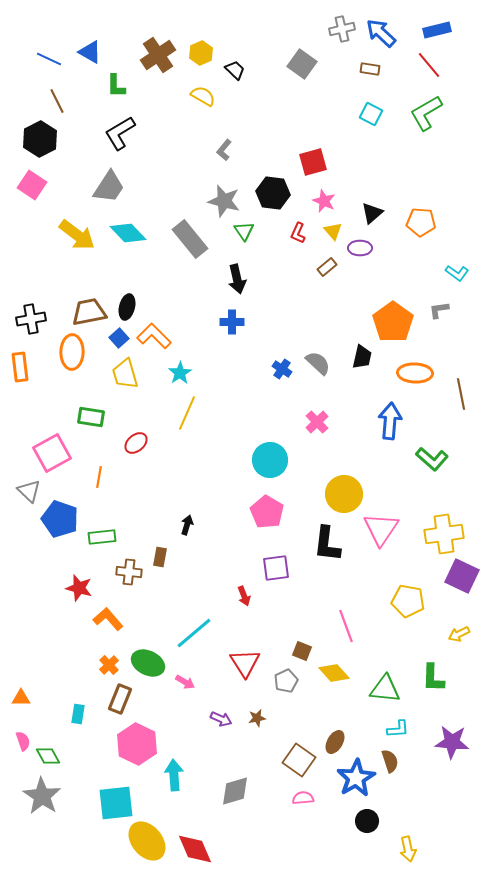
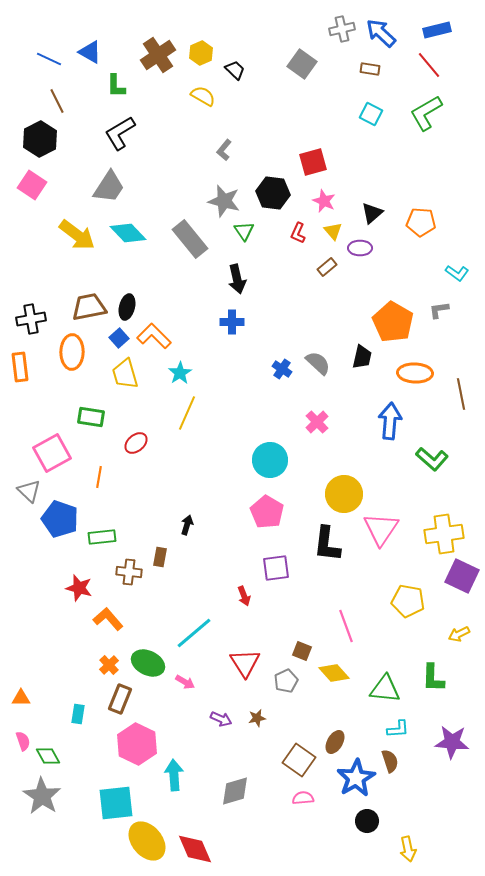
brown trapezoid at (89, 312): moved 5 px up
orange pentagon at (393, 322): rotated 6 degrees counterclockwise
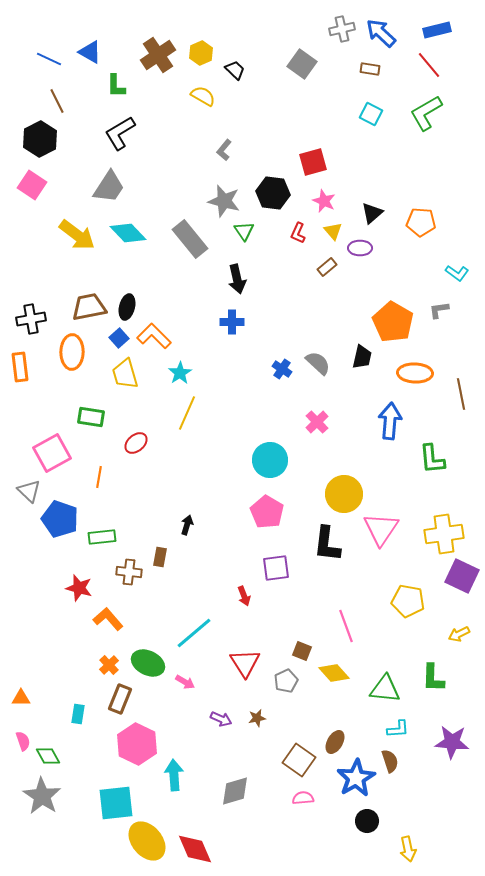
green L-shape at (432, 459): rotated 44 degrees clockwise
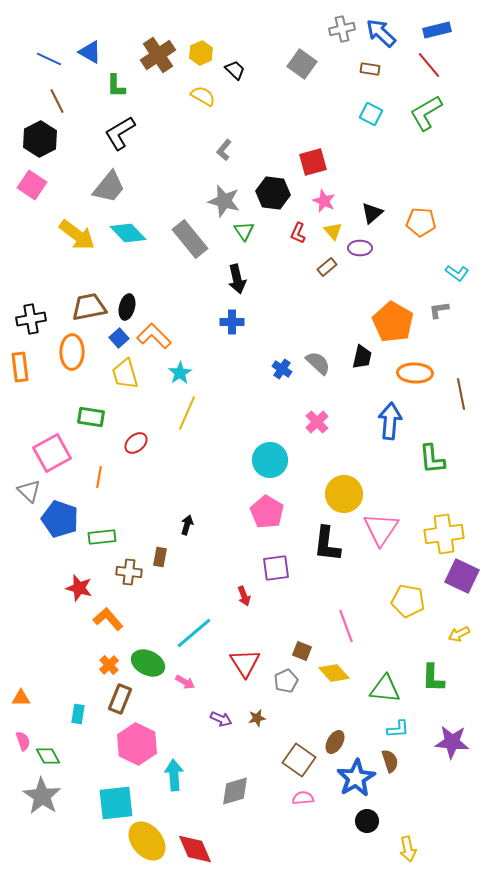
gray trapezoid at (109, 187): rotated 6 degrees clockwise
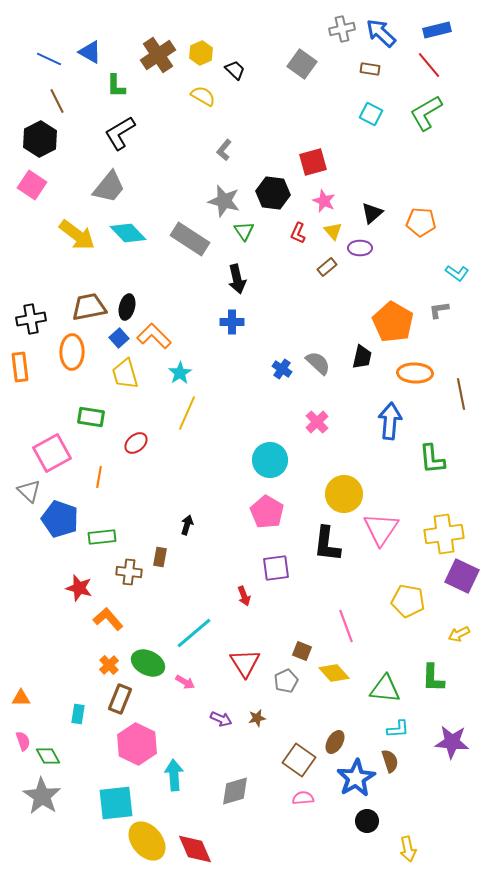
gray rectangle at (190, 239): rotated 18 degrees counterclockwise
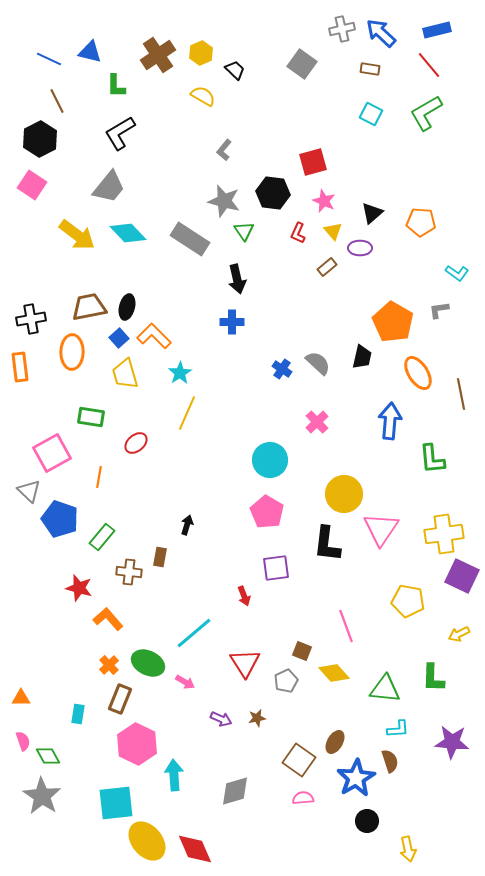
blue triangle at (90, 52): rotated 15 degrees counterclockwise
orange ellipse at (415, 373): moved 3 px right; rotated 56 degrees clockwise
green rectangle at (102, 537): rotated 44 degrees counterclockwise
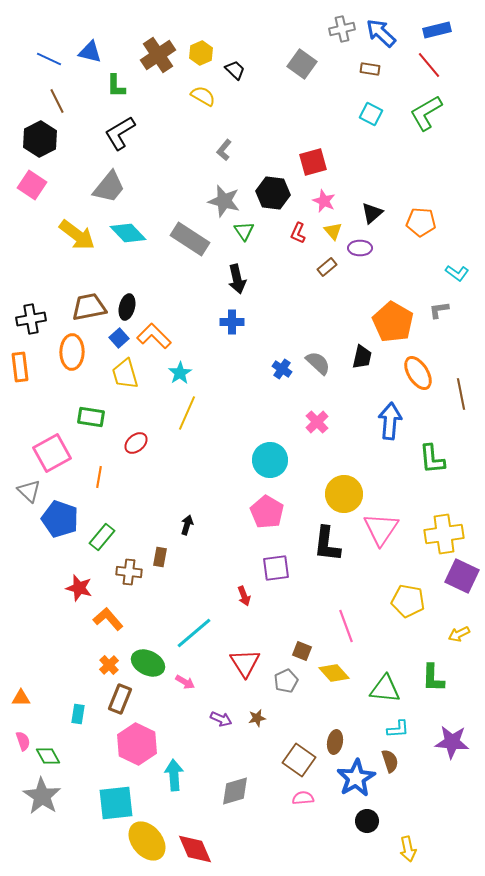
brown ellipse at (335, 742): rotated 20 degrees counterclockwise
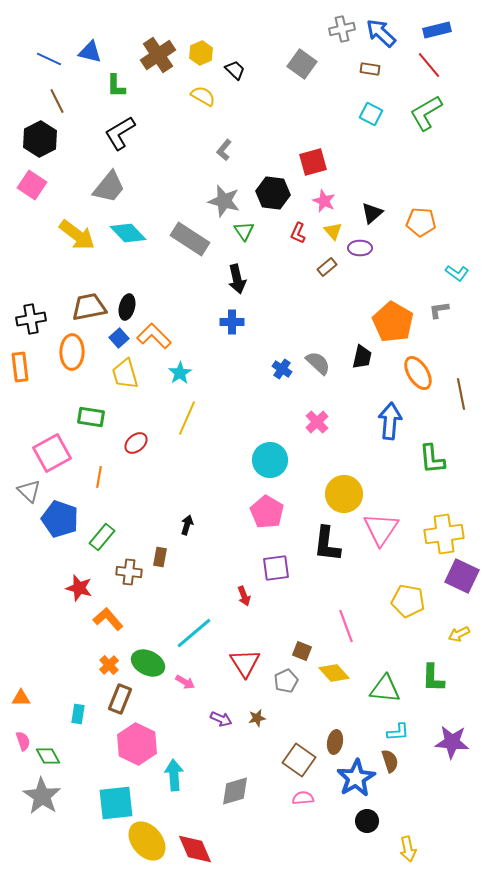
yellow line at (187, 413): moved 5 px down
cyan L-shape at (398, 729): moved 3 px down
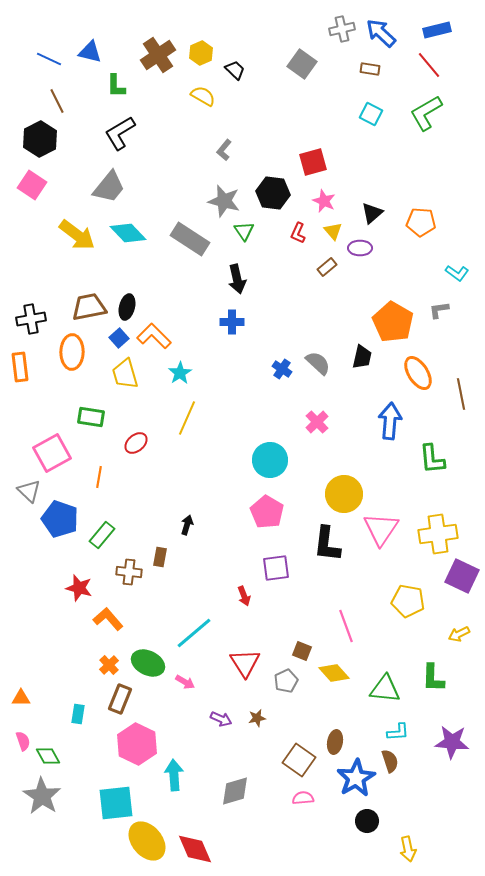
yellow cross at (444, 534): moved 6 px left
green rectangle at (102, 537): moved 2 px up
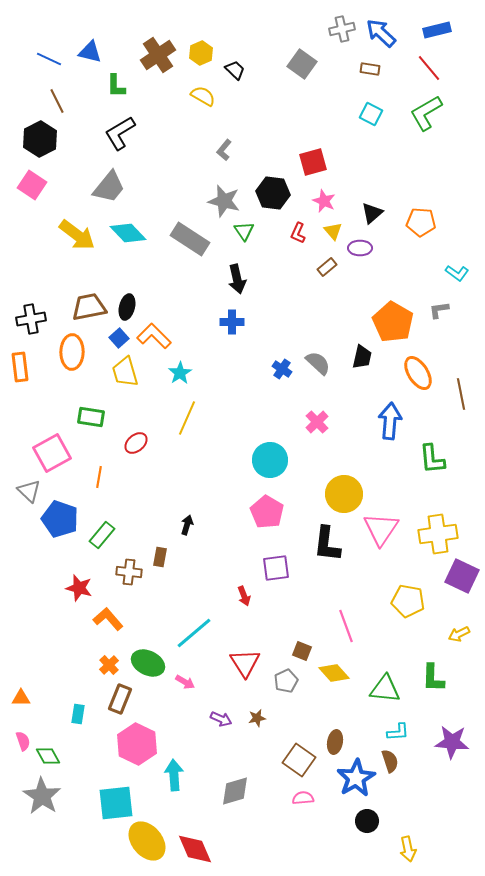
red line at (429, 65): moved 3 px down
yellow trapezoid at (125, 374): moved 2 px up
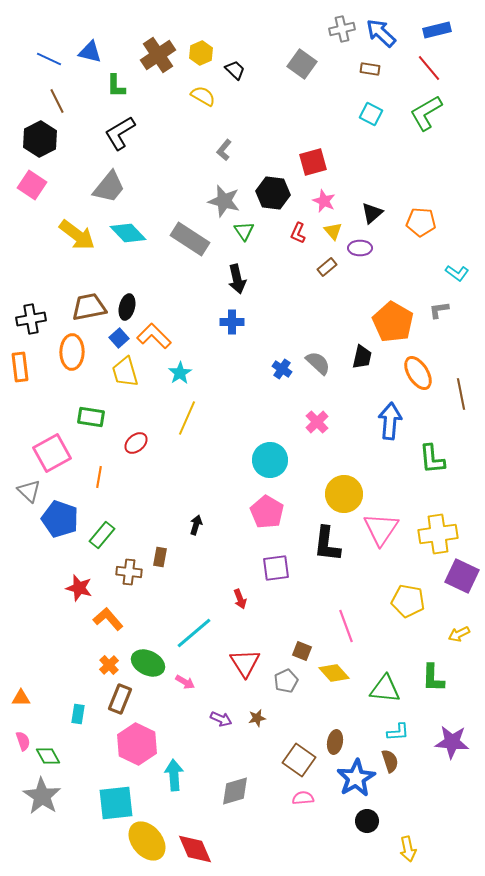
black arrow at (187, 525): moved 9 px right
red arrow at (244, 596): moved 4 px left, 3 px down
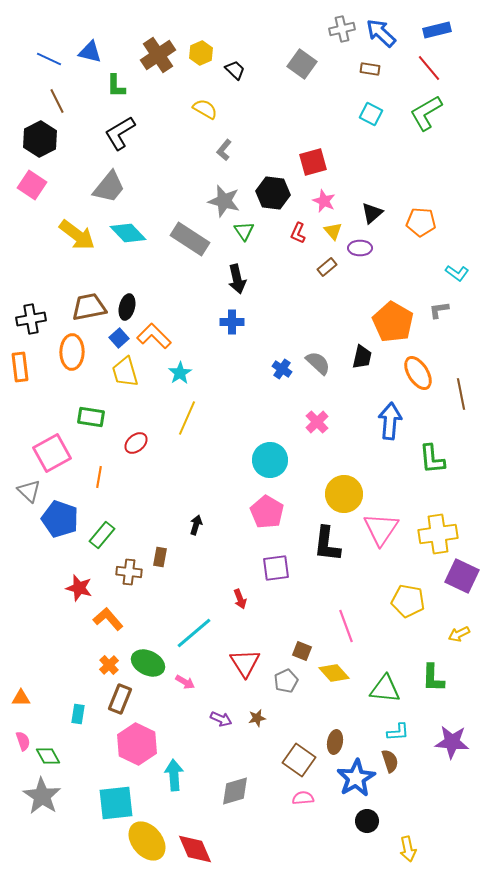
yellow semicircle at (203, 96): moved 2 px right, 13 px down
